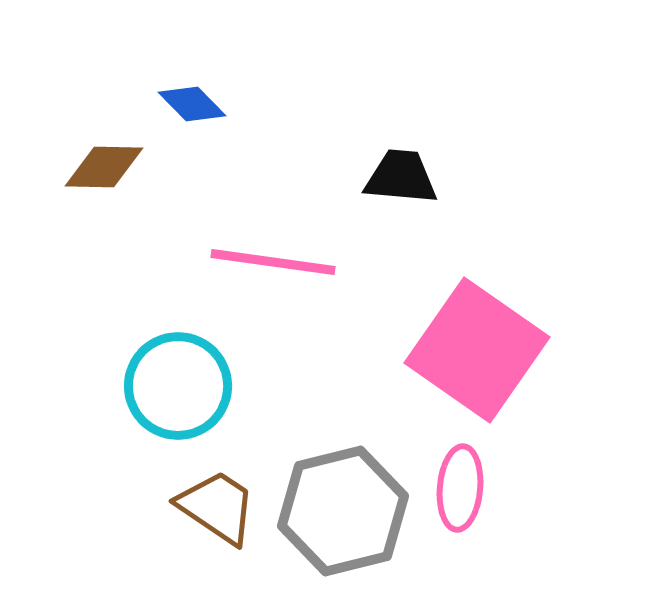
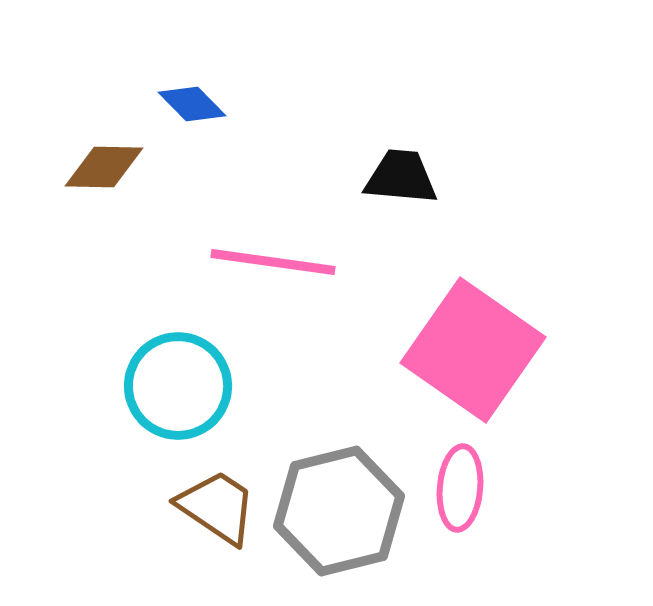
pink square: moved 4 px left
gray hexagon: moved 4 px left
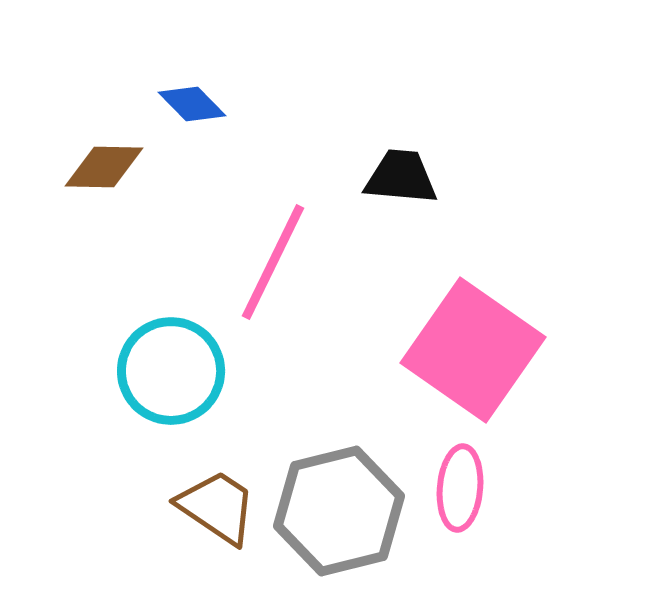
pink line: rotated 72 degrees counterclockwise
cyan circle: moved 7 px left, 15 px up
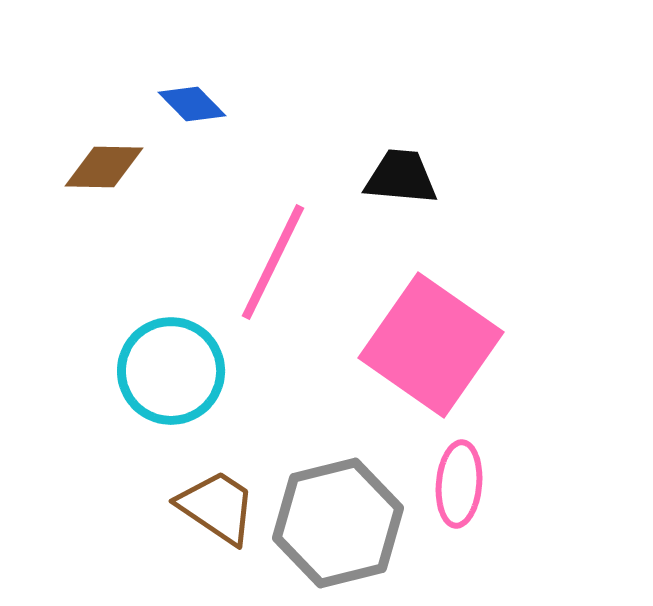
pink square: moved 42 px left, 5 px up
pink ellipse: moved 1 px left, 4 px up
gray hexagon: moved 1 px left, 12 px down
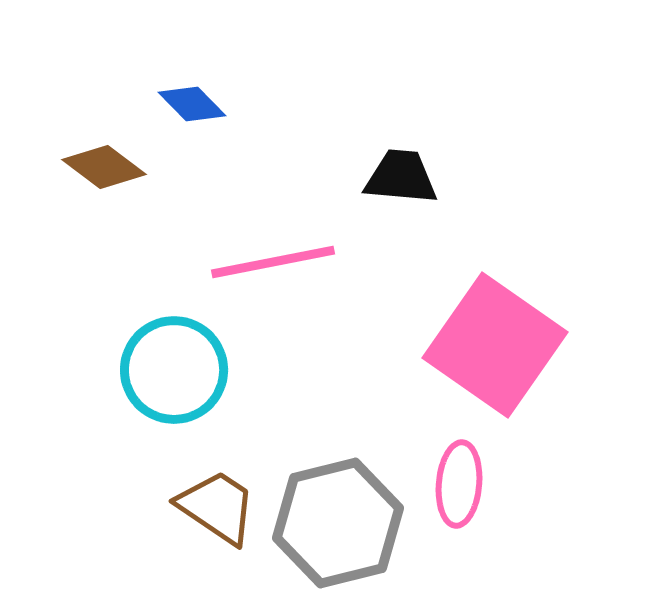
brown diamond: rotated 36 degrees clockwise
pink line: rotated 53 degrees clockwise
pink square: moved 64 px right
cyan circle: moved 3 px right, 1 px up
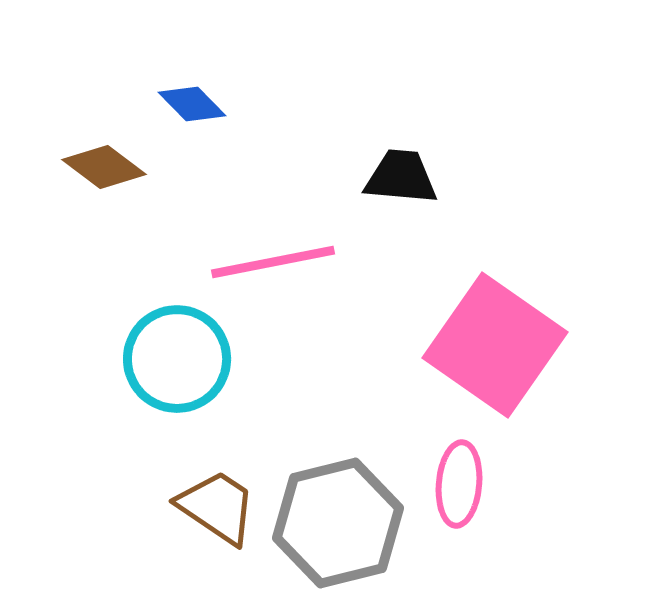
cyan circle: moved 3 px right, 11 px up
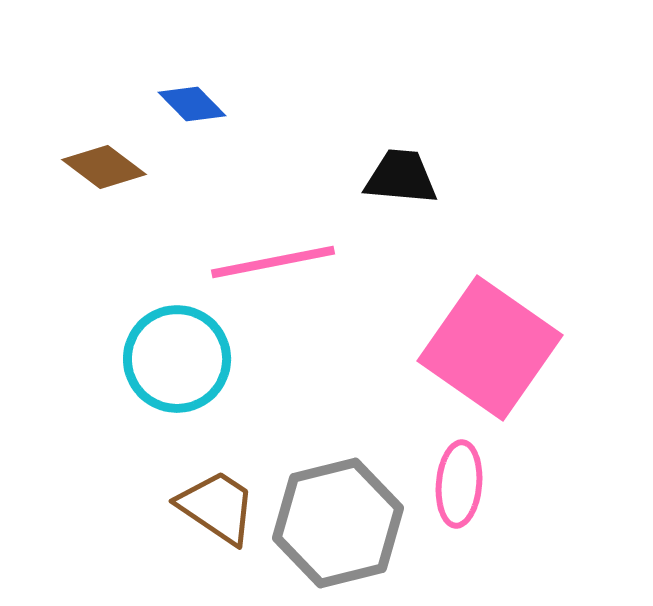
pink square: moved 5 px left, 3 px down
